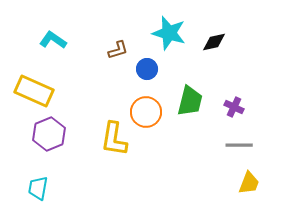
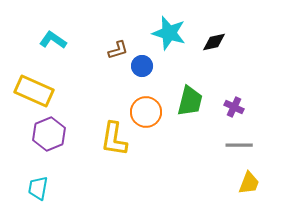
blue circle: moved 5 px left, 3 px up
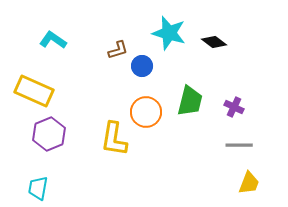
black diamond: rotated 50 degrees clockwise
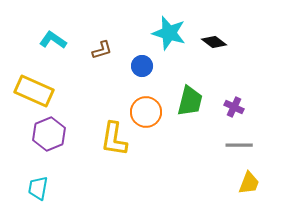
brown L-shape: moved 16 px left
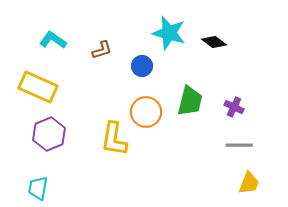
yellow rectangle: moved 4 px right, 4 px up
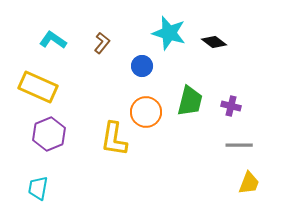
brown L-shape: moved 7 px up; rotated 35 degrees counterclockwise
purple cross: moved 3 px left, 1 px up; rotated 12 degrees counterclockwise
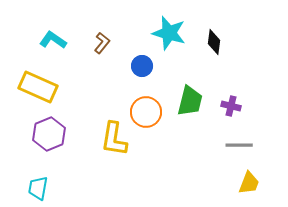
black diamond: rotated 60 degrees clockwise
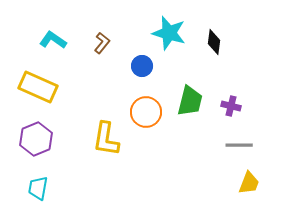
purple hexagon: moved 13 px left, 5 px down
yellow L-shape: moved 8 px left
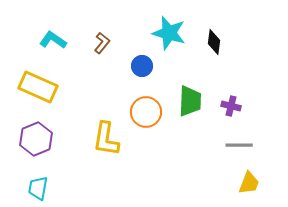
green trapezoid: rotated 12 degrees counterclockwise
